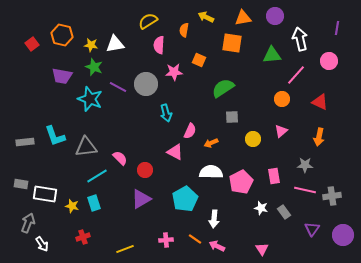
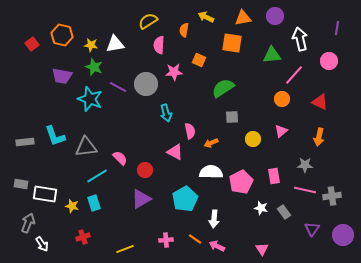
pink line at (296, 75): moved 2 px left
pink semicircle at (190, 131): rotated 35 degrees counterclockwise
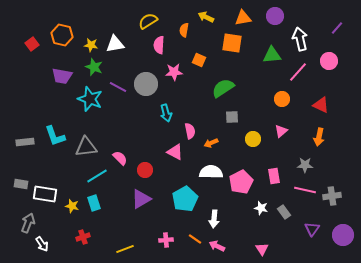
purple line at (337, 28): rotated 32 degrees clockwise
pink line at (294, 75): moved 4 px right, 3 px up
red triangle at (320, 102): moved 1 px right, 3 px down
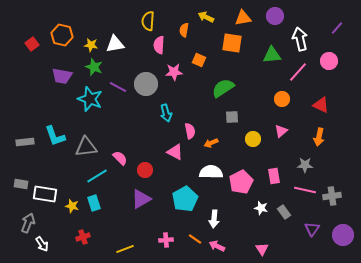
yellow semicircle at (148, 21): rotated 54 degrees counterclockwise
